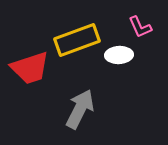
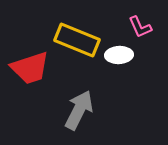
yellow rectangle: rotated 42 degrees clockwise
gray arrow: moved 1 px left, 1 px down
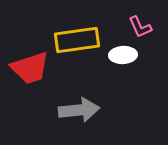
yellow rectangle: rotated 30 degrees counterclockwise
white ellipse: moved 4 px right
gray arrow: rotated 57 degrees clockwise
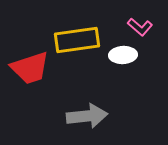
pink L-shape: rotated 25 degrees counterclockwise
gray arrow: moved 8 px right, 6 px down
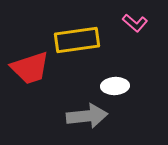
pink L-shape: moved 5 px left, 4 px up
white ellipse: moved 8 px left, 31 px down
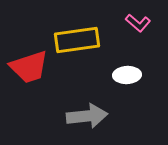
pink L-shape: moved 3 px right
red trapezoid: moved 1 px left, 1 px up
white ellipse: moved 12 px right, 11 px up
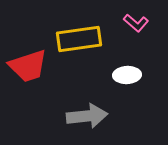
pink L-shape: moved 2 px left
yellow rectangle: moved 2 px right, 1 px up
red trapezoid: moved 1 px left, 1 px up
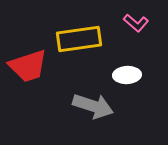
gray arrow: moved 6 px right, 10 px up; rotated 24 degrees clockwise
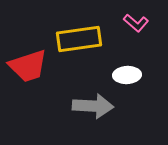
gray arrow: rotated 15 degrees counterclockwise
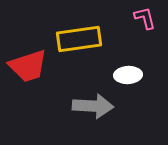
pink L-shape: moved 9 px right, 5 px up; rotated 145 degrees counterclockwise
white ellipse: moved 1 px right
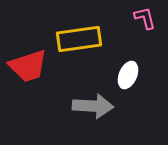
white ellipse: rotated 64 degrees counterclockwise
